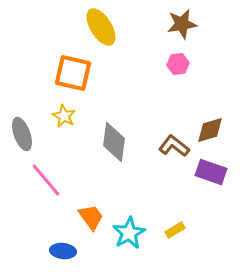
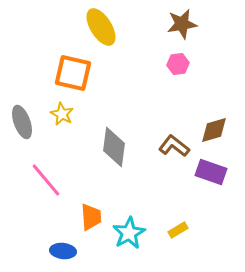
yellow star: moved 2 px left, 2 px up
brown diamond: moved 4 px right
gray ellipse: moved 12 px up
gray diamond: moved 5 px down
orange trapezoid: rotated 32 degrees clockwise
yellow rectangle: moved 3 px right
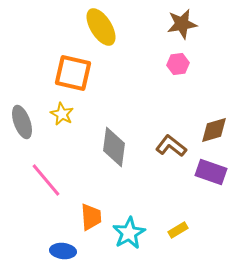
brown L-shape: moved 3 px left
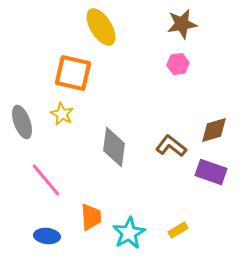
blue ellipse: moved 16 px left, 15 px up
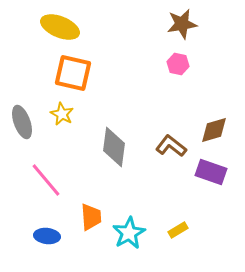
yellow ellipse: moved 41 px left; rotated 36 degrees counterclockwise
pink hexagon: rotated 20 degrees clockwise
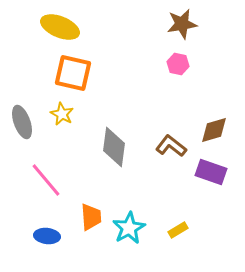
cyan star: moved 5 px up
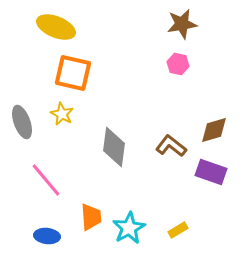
yellow ellipse: moved 4 px left
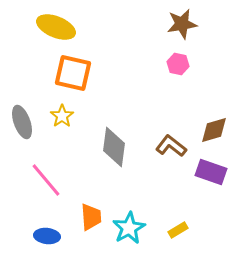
yellow star: moved 2 px down; rotated 10 degrees clockwise
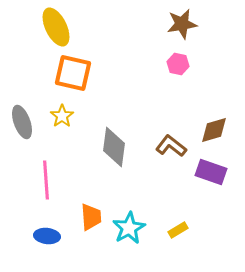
yellow ellipse: rotated 42 degrees clockwise
pink line: rotated 36 degrees clockwise
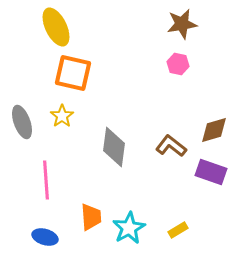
blue ellipse: moved 2 px left, 1 px down; rotated 10 degrees clockwise
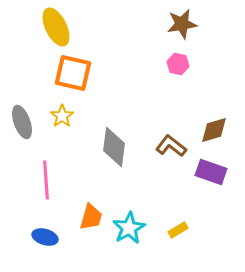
orange trapezoid: rotated 20 degrees clockwise
